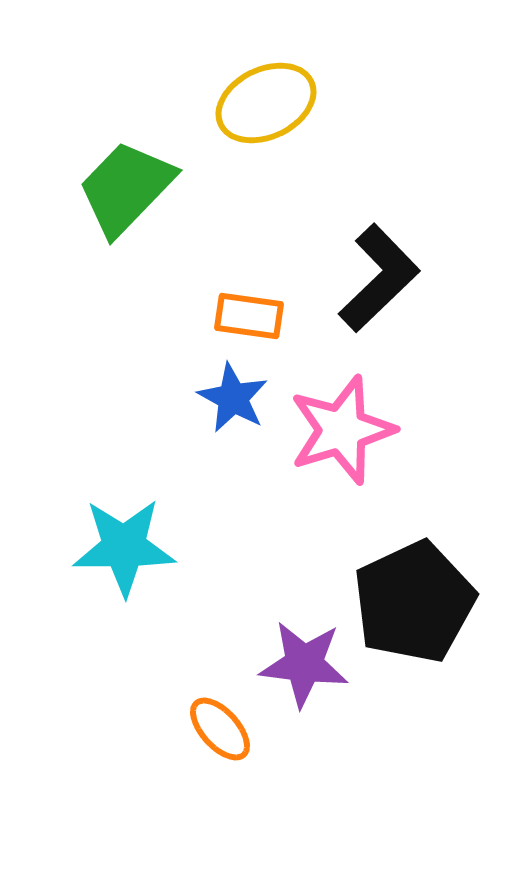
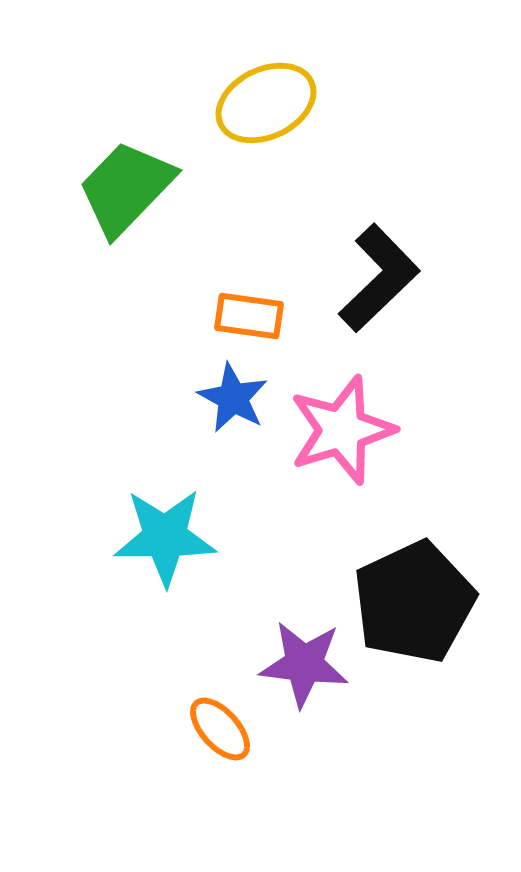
cyan star: moved 41 px right, 10 px up
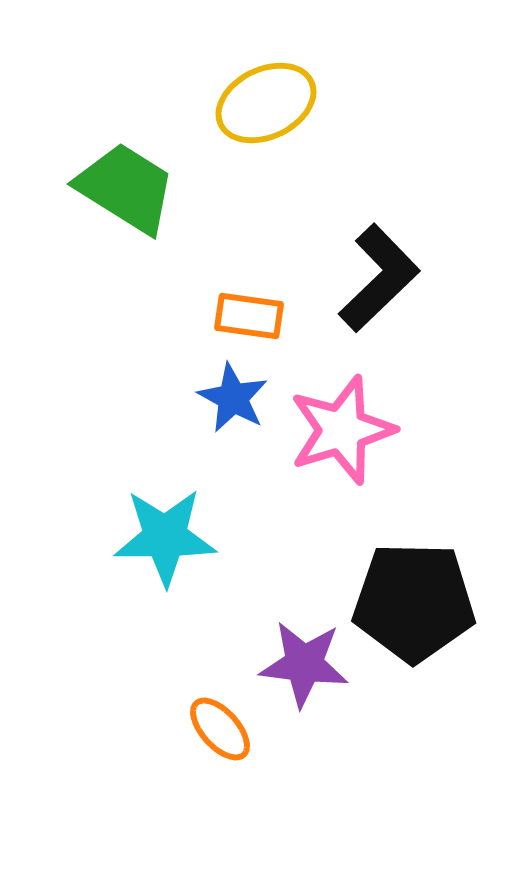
green trapezoid: rotated 78 degrees clockwise
black pentagon: rotated 26 degrees clockwise
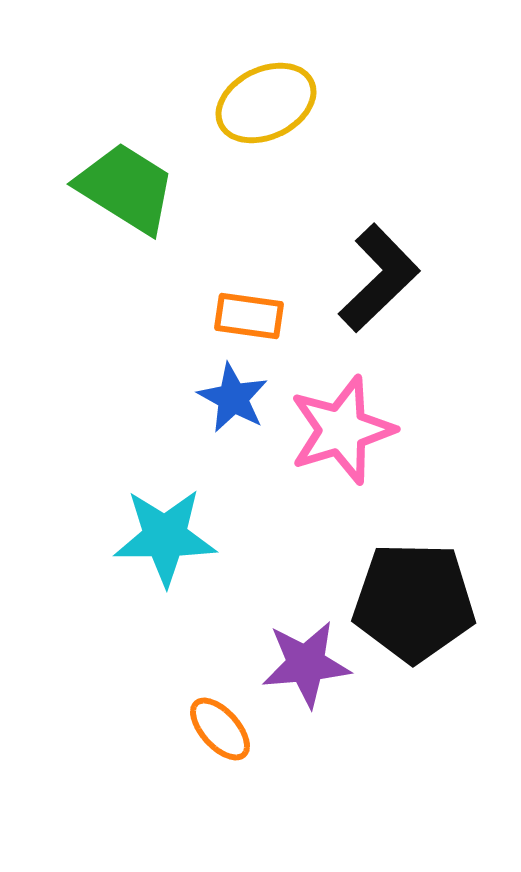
purple star: moved 2 px right; rotated 12 degrees counterclockwise
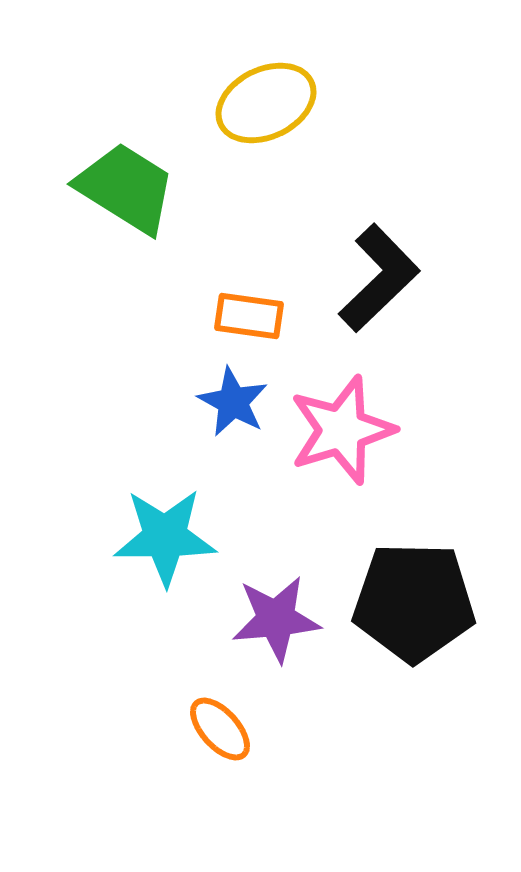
blue star: moved 4 px down
purple star: moved 30 px left, 45 px up
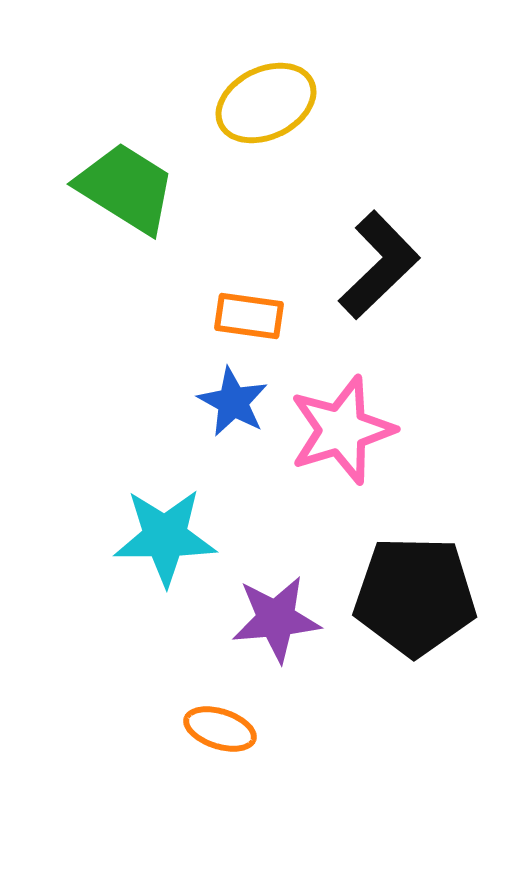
black L-shape: moved 13 px up
black pentagon: moved 1 px right, 6 px up
orange ellipse: rotated 30 degrees counterclockwise
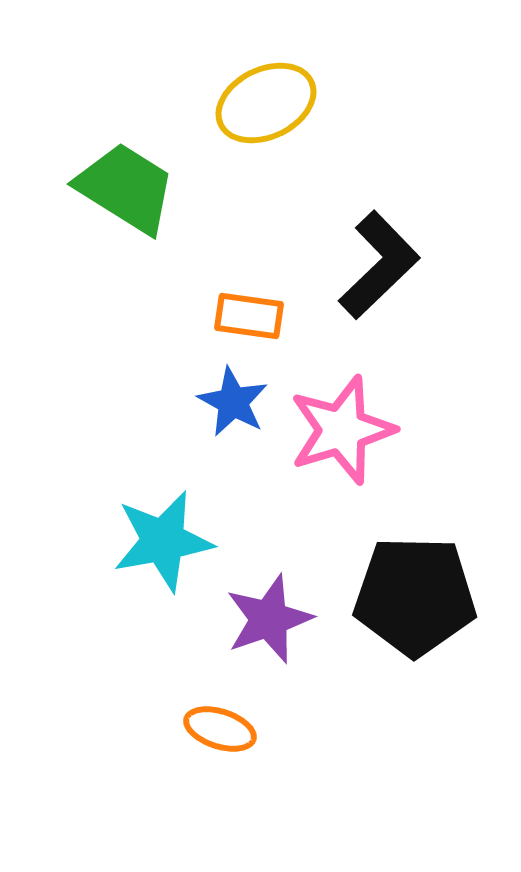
cyan star: moved 2 px left, 4 px down; rotated 10 degrees counterclockwise
purple star: moved 7 px left; rotated 14 degrees counterclockwise
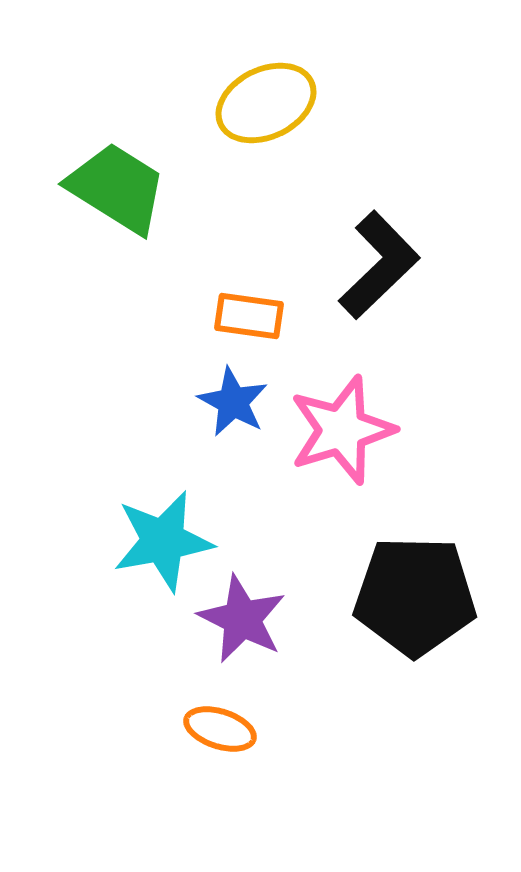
green trapezoid: moved 9 px left
purple star: moved 27 px left; rotated 26 degrees counterclockwise
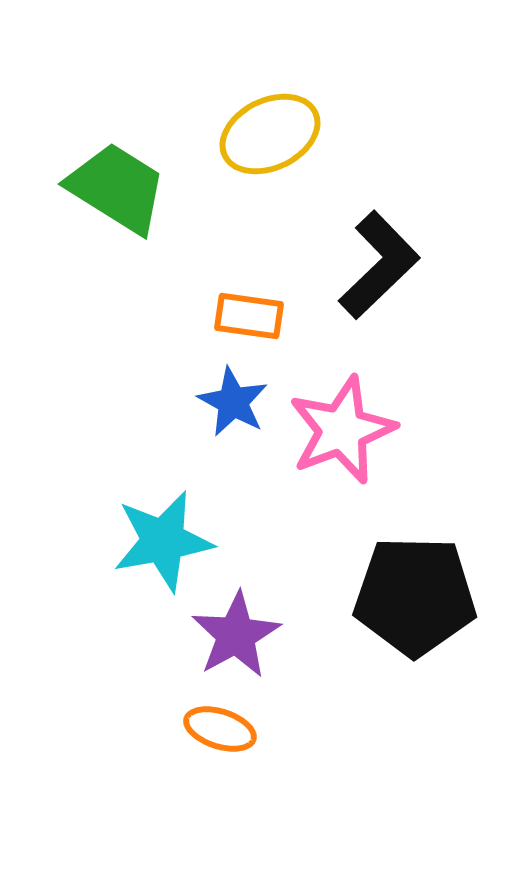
yellow ellipse: moved 4 px right, 31 px down
pink star: rotated 4 degrees counterclockwise
purple star: moved 6 px left, 16 px down; rotated 16 degrees clockwise
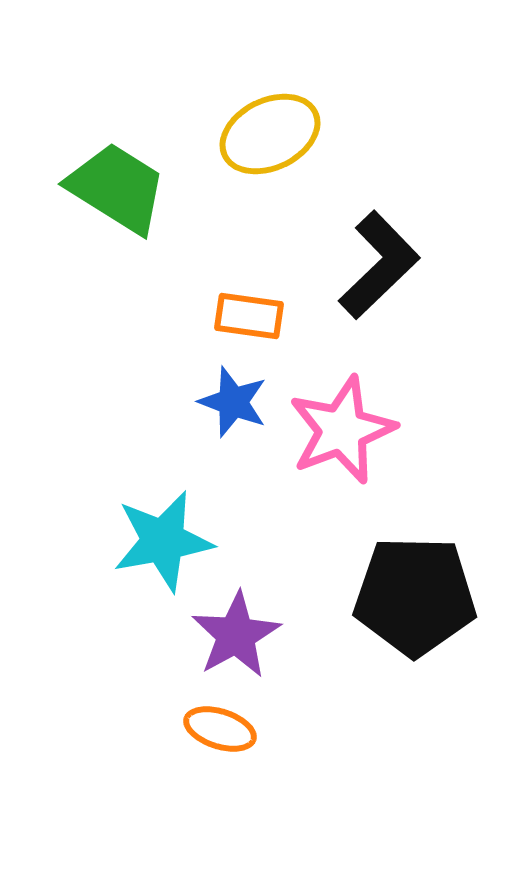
blue star: rotated 8 degrees counterclockwise
